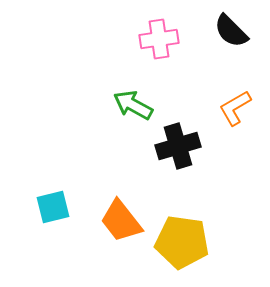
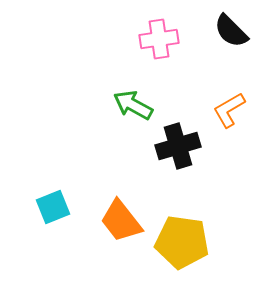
orange L-shape: moved 6 px left, 2 px down
cyan square: rotated 8 degrees counterclockwise
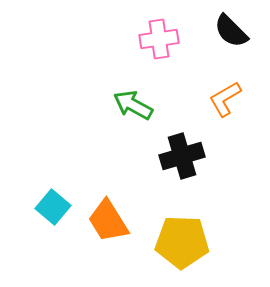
orange L-shape: moved 4 px left, 11 px up
black cross: moved 4 px right, 10 px down
cyan square: rotated 28 degrees counterclockwise
orange trapezoid: moved 13 px left; rotated 6 degrees clockwise
yellow pentagon: rotated 6 degrees counterclockwise
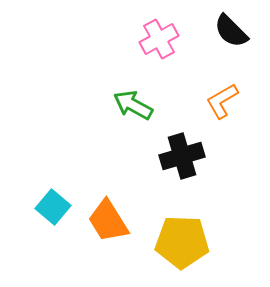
pink cross: rotated 21 degrees counterclockwise
orange L-shape: moved 3 px left, 2 px down
